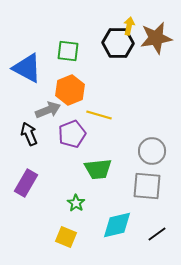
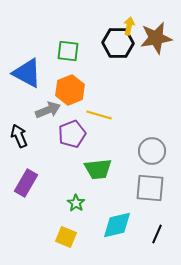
blue triangle: moved 5 px down
black arrow: moved 10 px left, 2 px down
gray square: moved 3 px right, 2 px down
black line: rotated 30 degrees counterclockwise
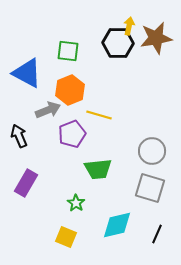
gray square: rotated 12 degrees clockwise
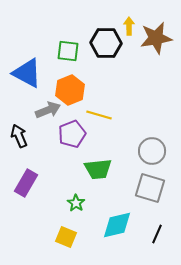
yellow arrow: rotated 12 degrees counterclockwise
black hexagon: moved 12 px left
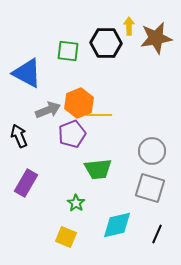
orange hexagon: moved 9 px right, 13 px down
yellow line: rotated 15 degrees counterclockwise
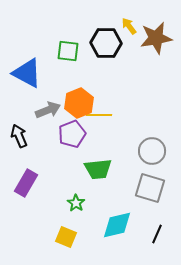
yellow arrow: rotated 36 degrees counterclockwise
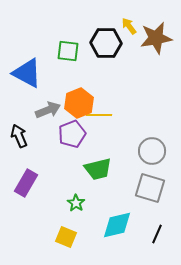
green trapezoid: rotated 8 degrees counterclockwise
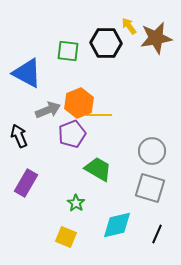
green trapezoid: rotated 136 degrees counterclockwise
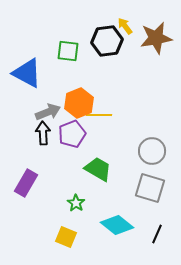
yellow arrow: moved 4 px left
black hexagon: moved 1 px right, 2 px up; rotated 8 degrees counterclockwise
gray arrow: moved 2 px down
black arrow: moved 24 px right, 3 px up; rotated 20 degrees clockwise
cyan diamond: rotated 52 degrees clockwise
